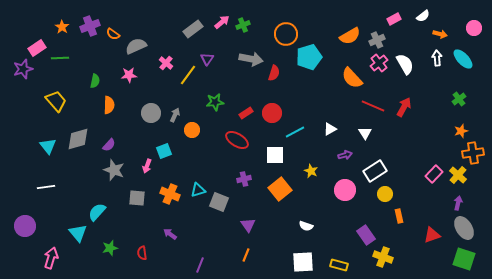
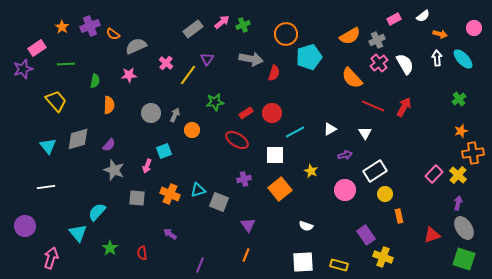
green line at (60, 58): moved 6 px right, 6 px down
green star at (110, 248): rotated 21 degrees counterclockwise
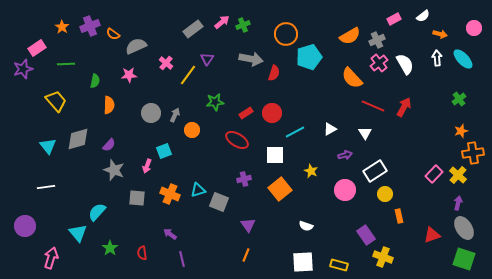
purple line at (200, 265): moved 18 px left, 6 px up; rotated 35 degrees counterclockwise
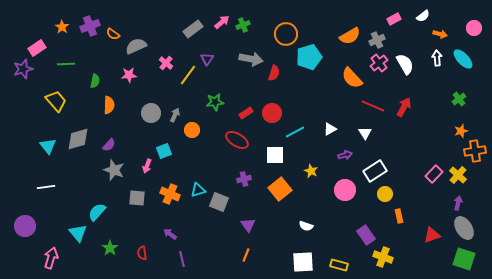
orange cross at (473, 153): moved 2 px right, 2 px up
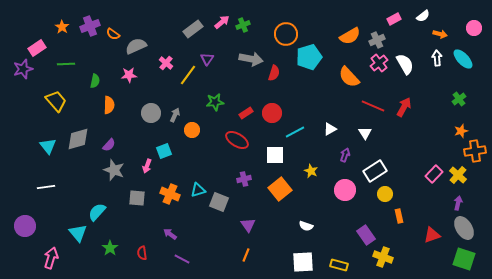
orange semicircle at (352, 78): moved 3 px left, 1 px up
purple arrow at (345, 155): rotated 56 degrees counterclockwise
purple line at (182, 259): rotated 49 degrees counterclockwise
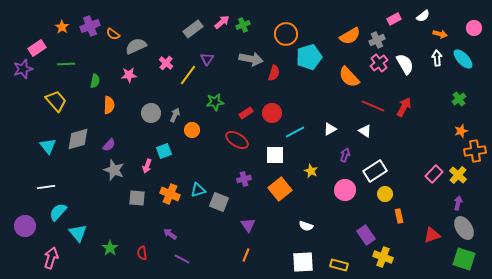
white triangle at (365, 133): moved 2 px up; rotated 24 degrees counterclockwise
cyan semicircle at (97, 212): moved 39 px left
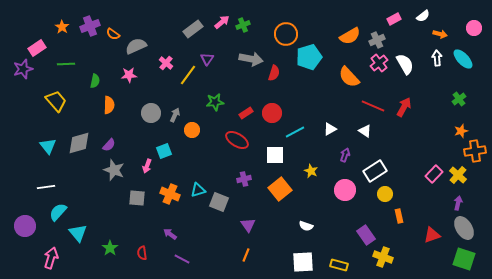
gray diamond at (78, 139): moved 1 px right, 4 px down
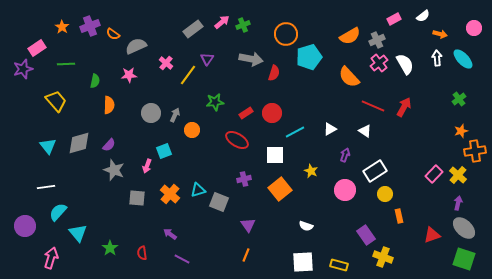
orange cross at (170, 194): rotated 18 degrees clockwise
gray ellipse at (464, 228): rotated 15 degrees counterclockwise
